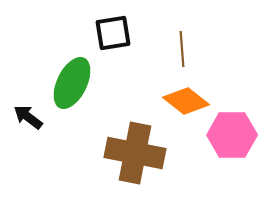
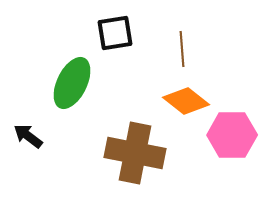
black square: moved 2 px right
black arrow: moved 19 px down
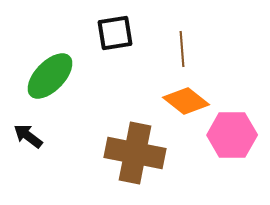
green ellipse: moved 22 px left, 7 px up; rotated 18 degrees clockwise
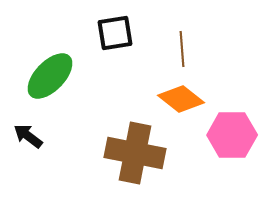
orange diamond: moved 5 px left, 2 px up
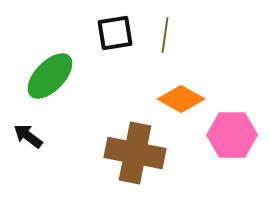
brown line: moved 17 px left, 14 px up; rotated 12 degrees clockwise
orange diamond: rotated 9 degrees counterclockwise
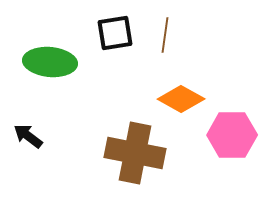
green ellipse: moved 14 px up; rotated 51 degrees clockwise
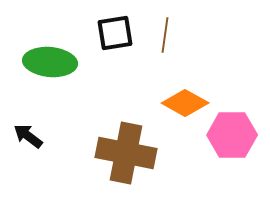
orange diamond: moved 4 px right, 4 px down
brown cross: moved 9 px left
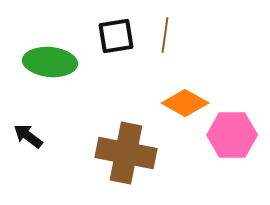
black square: moved 1 px right, 3 px down
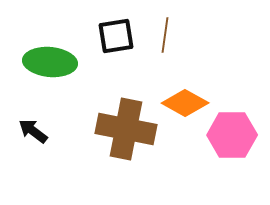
black arrow: moved 5 px right, 5 px up
brown cross: moved 24 px up
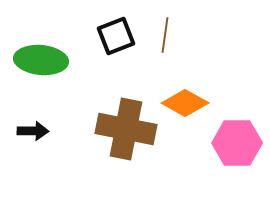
black square: rotated 12 degrees counterclockwise
green ellipse: moved 9 px left, 2 px up
black arrow: rotated 144 degrees clockwise
pink hexagon: moved 5 px right, 8 px down
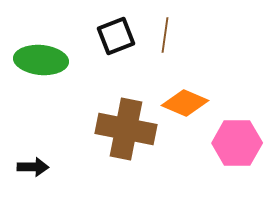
orange diamond: rotated 6 degrees counterclockwise
black arrow: moved 36 px down
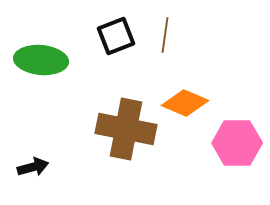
black arrow: rotated 16 degrees counterclockwise
